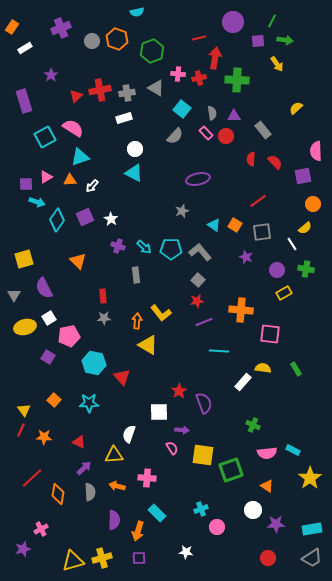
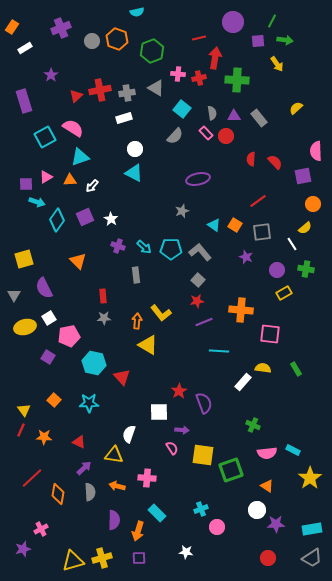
gray rectangle at (263, 130): moved 4 px left, 12 px up
yellow triangle at (114, 455): rotated 12 degrees clockwise
white circle at (253, 510): moved 4 px right
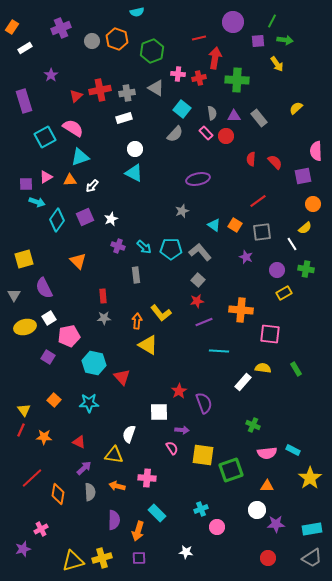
gray semicircle at (175, 136): moved 2 px up
white star at (111, 219): rotated 16 degrees clockwise
orange triangle at (267, 486): rotated 32 degrees counterclockwise
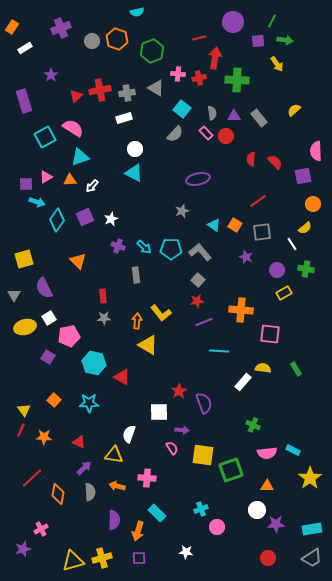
yellow semicircle at (296, 108): moved 2 px left, 2 px down
red triangle at (122, 377): rotated 18 degrees counterclockwise
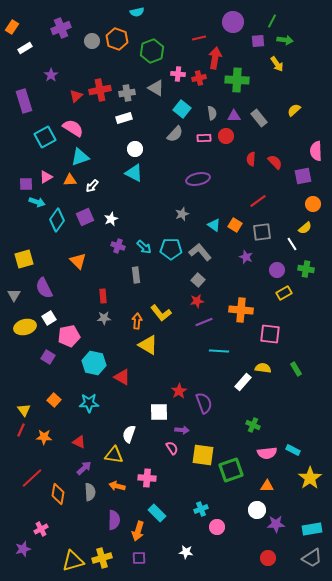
pink rectangle at (206, 133): moved 2 px left, 5 px down; rotated 48 degrees counterclockwise
gray star at (182, 211): moved 3 px down
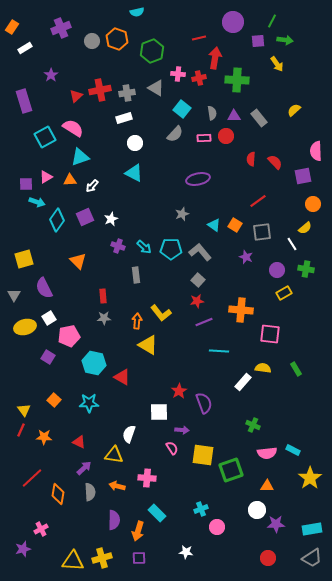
white circle at (135, 149): moved 6 px up
yellow triangle at (73, 561): rotated 20 degrees clockwise
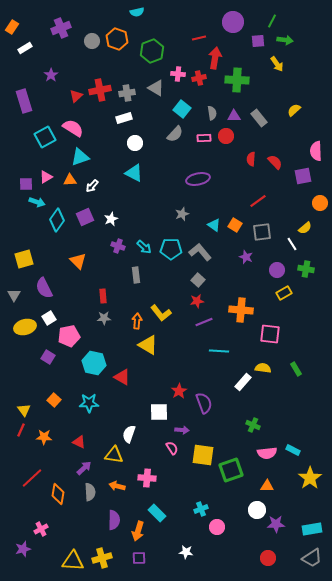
orange circle at (313, 204): moved 7 px right, 1 px up
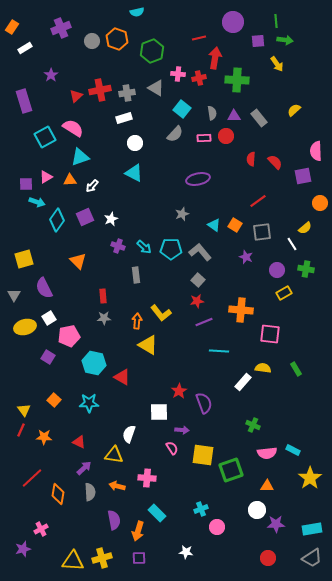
green line at (272, 21): moved 4 px right; rotated 32 degrees counterclockwise
purple semicircle at (114, 520): rotated 12 degrees counterclockwise
